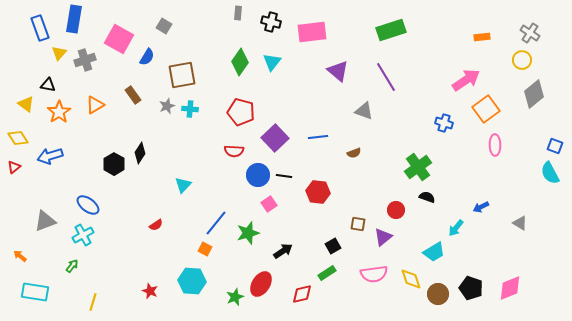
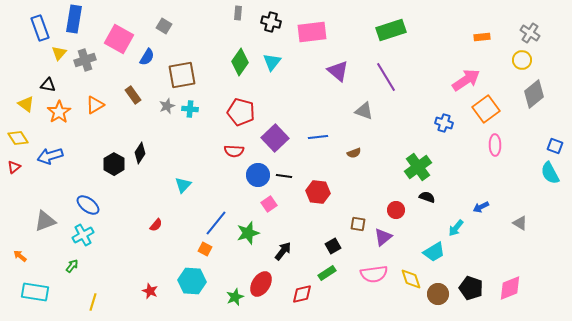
red semicircle at (156, 225): rotated 16 degrees counterclockwise
black arrow at (283, 251): rotated 18 degrees counterclockwise
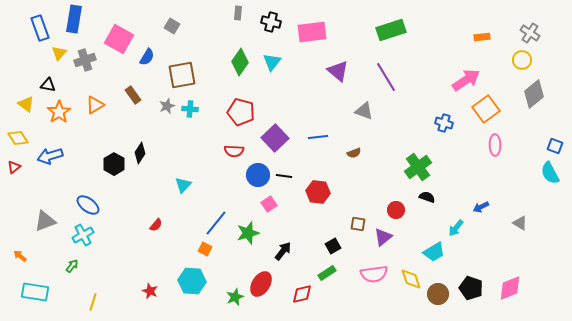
gray square at (164, 26): moved 8 px right
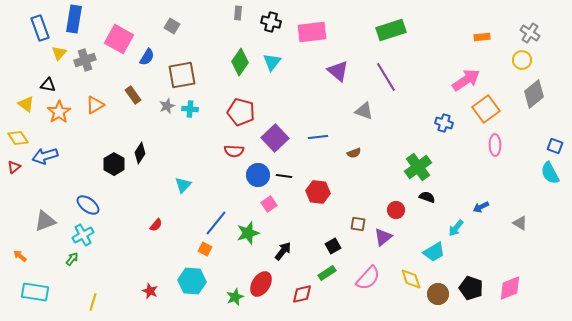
blue arrow at (50, 156): moved 5 px left
green arrow at (72, 266): moved 7 px up
pink semicircle at (374, 274): moved 6 px left, 4 px down; rotated 40 degrees counterclockwise
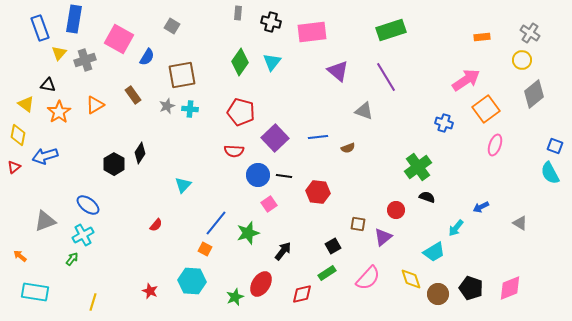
yellow diamond at (18, 138): moved 3 px up; rotated 45 degrees clockwise
pink ellipse at (495, 145): rotated 20 degrees clockwise
brown semicircle at (354, 153): moved 6 px left, 5 px up
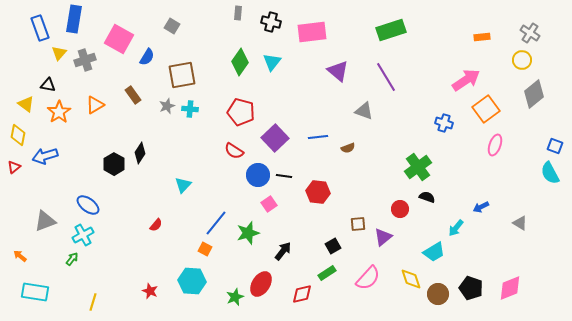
red semicircle at (234, 151): rotated 30 degrees clockwise
red circle at (396, 210): moved 4 px right, 1 px up
brown square at (358, 224): rotated 14 degrees counterclockwise
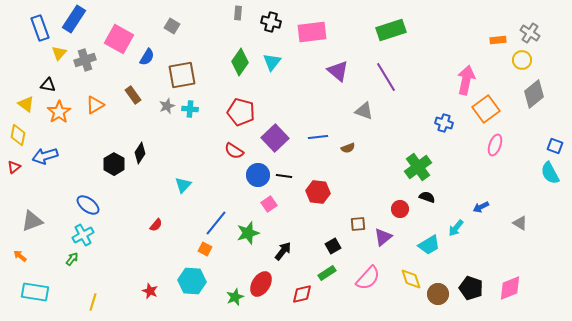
blue rectangle at (74, 19): rotated 24 degrees clockwise
orange rectangle at (482, 37): moved 16 px right, 3 px down
pink arrow at (466, 80): rotated 44 degrees counterclockwise
gray triangle at (45, 221): moved 13 px left
cyan trapezoid at (434, 252): moved 5 px left, 7 px up
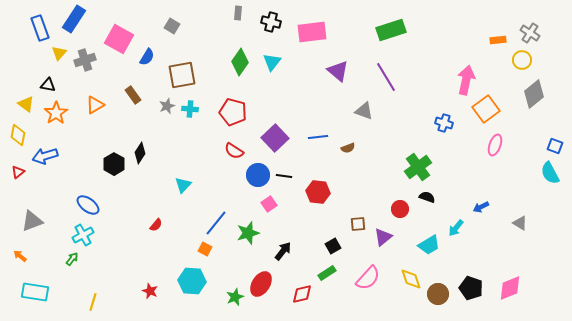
orange star at (59, 112): moved 3 px left, 1 px down
red pentagon at (241, 112): moved 8 px left
red triangle at (14, 167): moved 4 px right, 5 px down
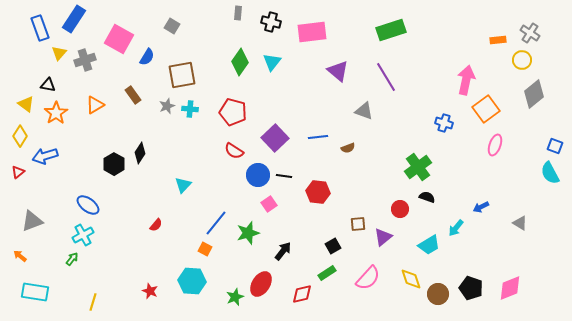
yellow diamond at (18, 135): moved 2 px right, 1 px down; rotated 20 degrees clockwise
